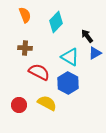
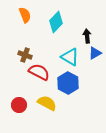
black arrow: rotated 32 degrees clockwise
brown cross: moved 7 px down; rotated 16 degrees clockwise
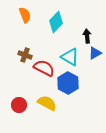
red semicircle: moved 5 px right, 4 px up
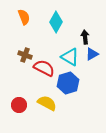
orange semicircle: moved 1 px left, 2 px down
cyan diamond: rotated 15 degrees counterclockwise
black arrow: moved 2 px left, 1 px down
blue triangle: moved 3 px left, 1 px down
blue hexagon: rotated 15 degrees clockwise
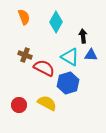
black arrow: moved 2 px left, 1 px up
blue triangle: moved 1 px left, 1 px down; rotated 32 degrees clockwise
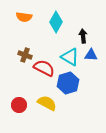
orange semicircle: rotated 119 degrees clockwise
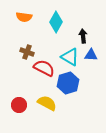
brown cross: moved 2 px right, 3 px up
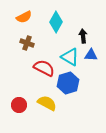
orange semicircle: rotated 35 degrees counterclockwise
brown cross: moved 9 px up
